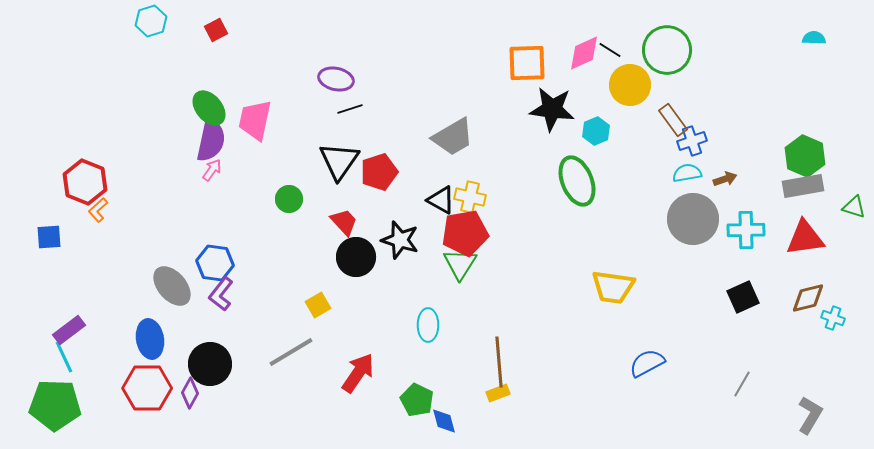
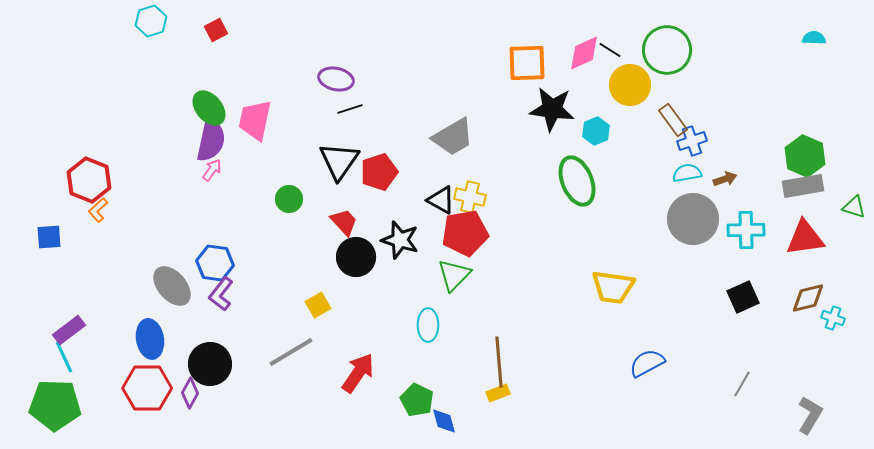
red hexagon at (85, 182): moved 4 px right, 2 px up
green triangle at (460, 264): moved 6 px left, 11 px down; rotated 12 degrees clockwise
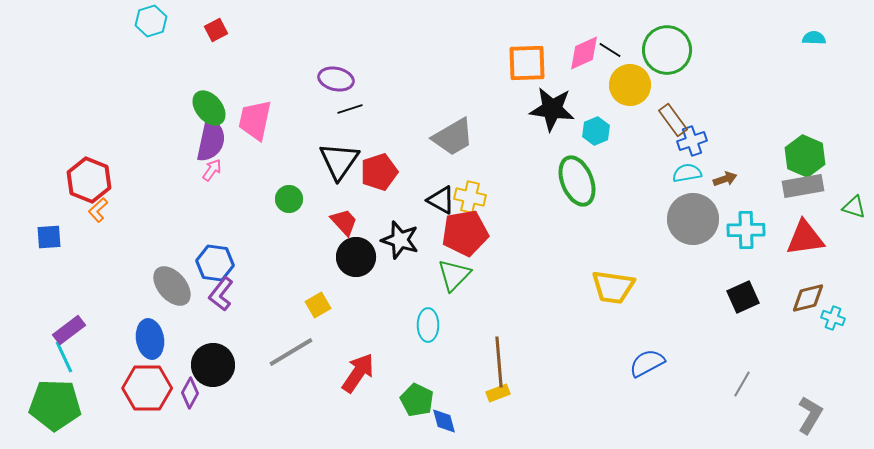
black circle at (210, 364): moved 3 px right, 1 px down
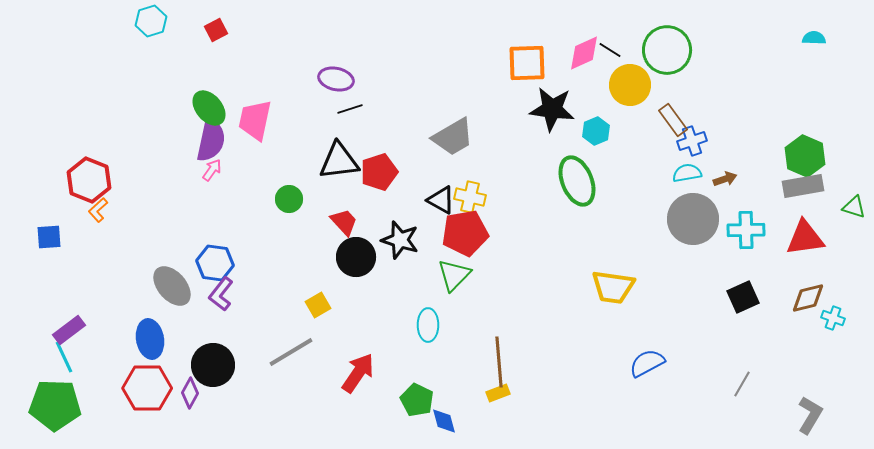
black triangle at (339, 161): rotated 48 degrees clockwise
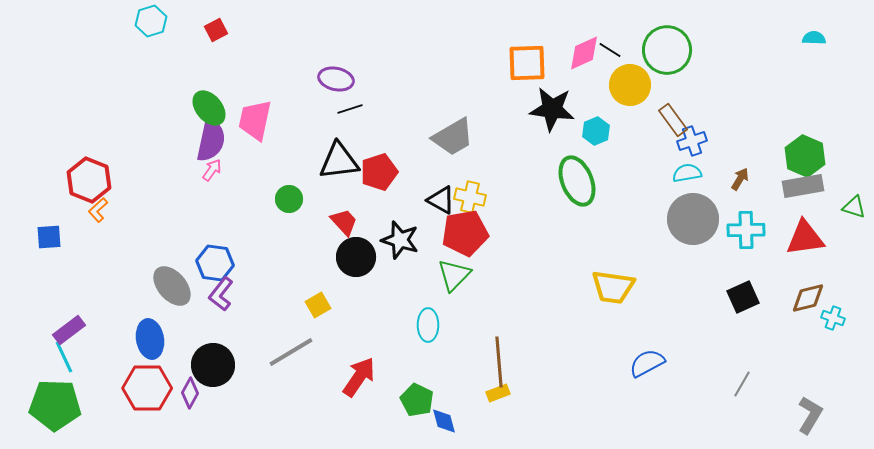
brown arrow at (725, 179): moved 15 px right; rotated 40 degrees counterclockwise
red arrow at (358, 373): moved 1 px right, 4 px down
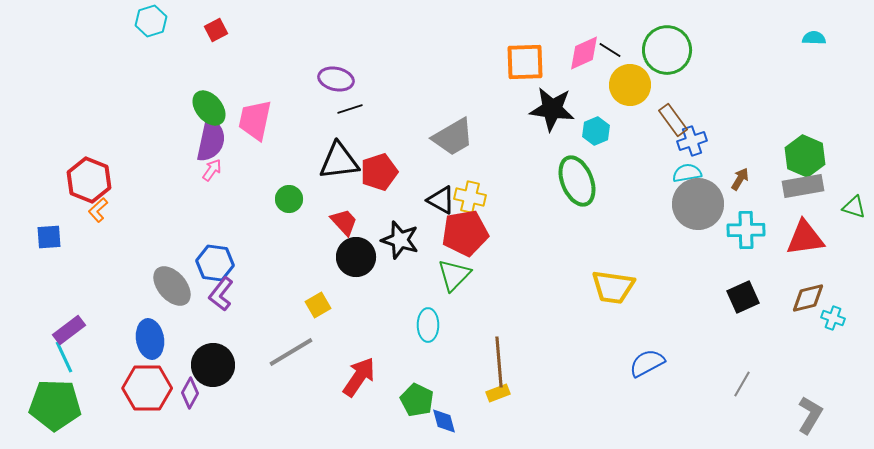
orange square at (527, 63): moved 2 px left, 1 px up
gray circle at (693, 219): moved 5 px right, 15 px up
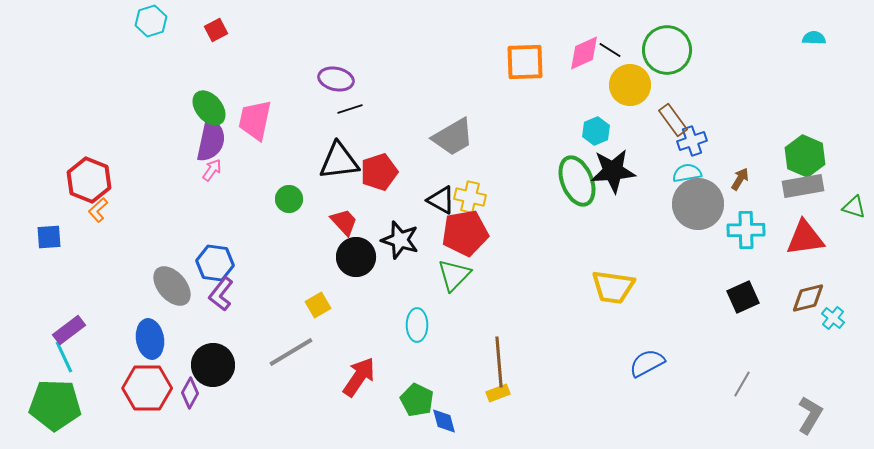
black star at (552, 109): moved 61 px right, 62 px down; rotated 12 degrees counterclockwise
cyan cross at (833, 318): rotated 20 degrees clockwise
cyan ellipse at (428, 325): moved 11 px left
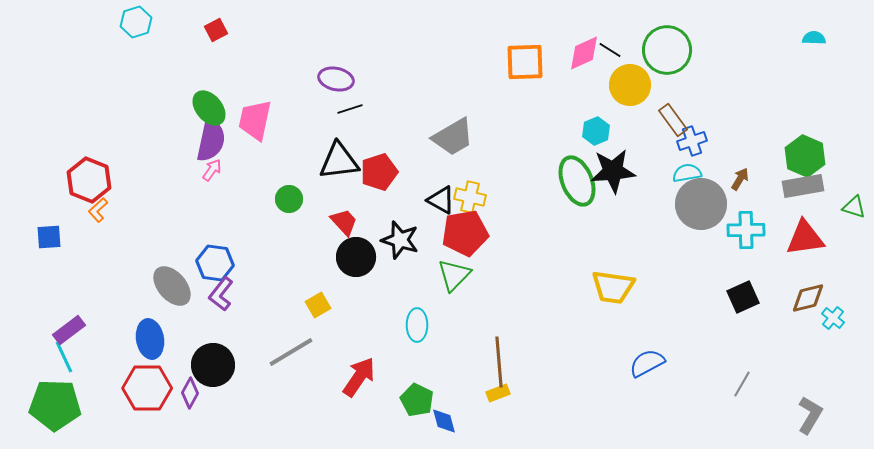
cyan hexagon at (151, 21): moved 15 px left, 1 px down
gray circle at (698, 204): moved 3 px right
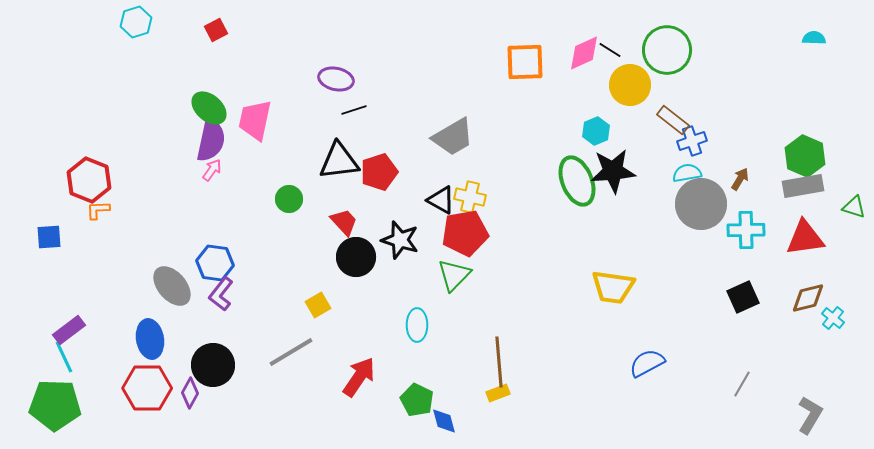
green ellipse at (209, 108): rotated 9 degrees counterclockwise
black line at (350, 109): moved 4 px right, 1 px down
brown rectangle at (673, 120): rotated 16 degrees counterclockwise
orange L-shape at (98, 210): rotated 40 degrees clockwise
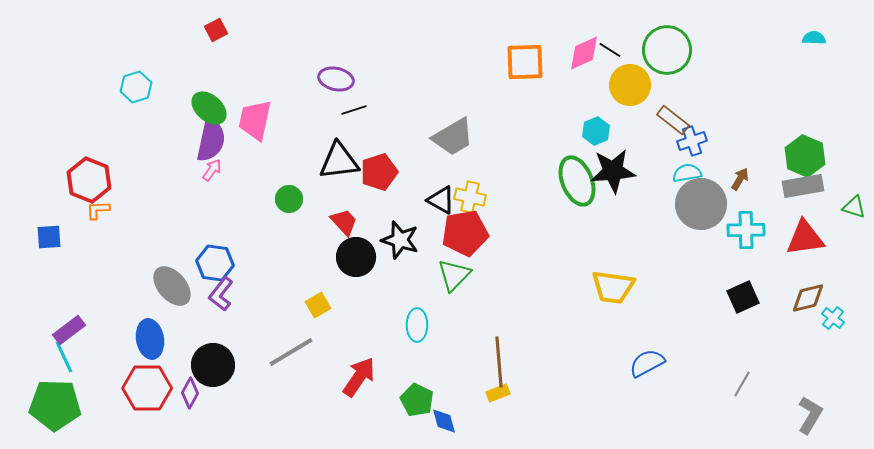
cyan hexagon at (136, 22): moved 65 px down
